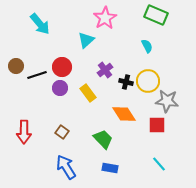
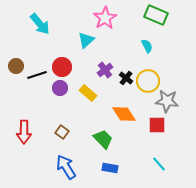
black cross: moved 4 px up; rotated 24 degrees clockwise
yellow rectangle: rotated 12 degrees counterclockwise
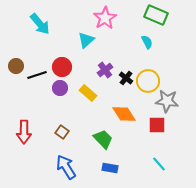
cyan semicircle: moved 4 px up
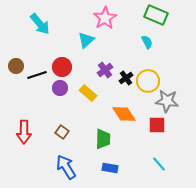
black cross: rotated 16 degrees clockwise
green trapezoid: rotated 45 degrees clockwise
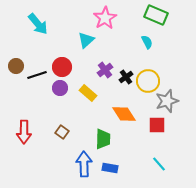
cyan arrow: moved 2 px left
black cross: moved 1 px up
gray star: rotated 25 degrees counterclockwise
blue arrow: moved 18 px right, 3 px up; rotated 30 degrees clockwise
